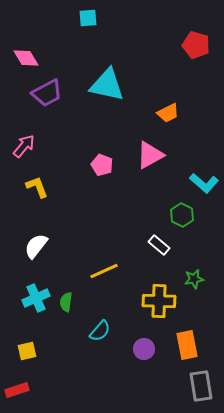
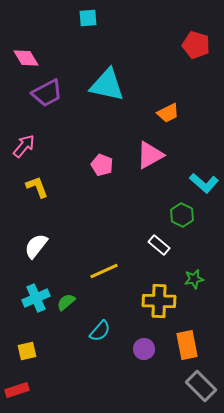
green semicircle: rotated 42 degrees clockwise
gray rectangle: rotated 36 degrees counterclockwise
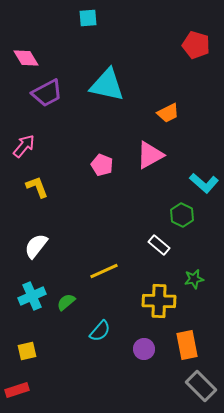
cyan cross: moved 4 px left, 2 px up
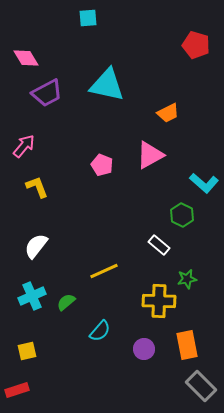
green star: moved 7 px left
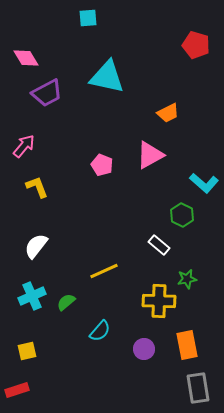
cyan triangle: moved 8 px up
gray rectangle: moved 3 px left, 2 px down; rotated 36 degrees clockwise
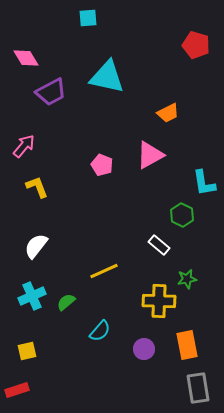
purple trapezoid: moved 4 px right, 1 px up
cyan L-shape: rotated 40 degrees clockwise
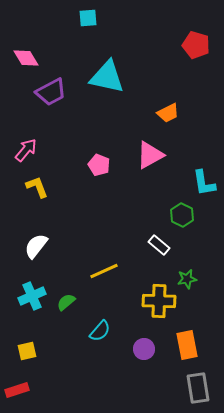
pink arrow: moved 2 px right, 4 px down
pink pentagon: moved 3 px left
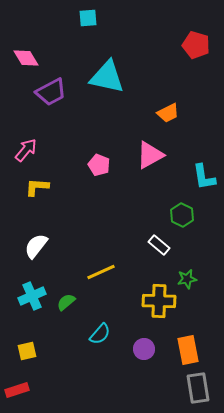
cyan L-shape: moved 6 px up
yellow L-shape: rotated 65 degrees counterclockwise
yellow line: moved 3 px left, 1 px down
cyan semicircle: moved 3 px down
orange rectangle: moved 1 px right, 5 px down
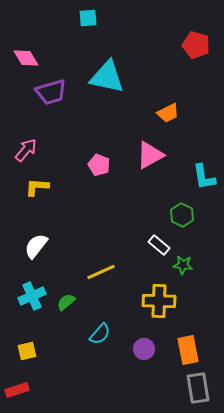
purple trapezoid: rotated 12 degrees clockwise
green star: moved 4 px left, 14 px up; rotated 18 degrees clockwise
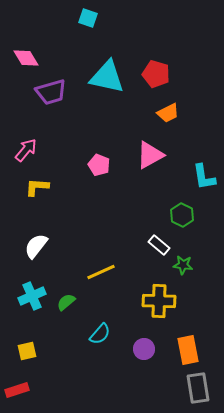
cyan square: rotated 24 degrees clockwise
red pentagon: moved 40 px left, 29 px down
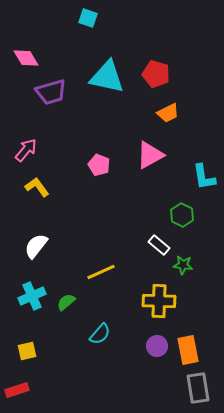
yellow L-shape: rotated 50 degrees clockwise
purple circle: moved 13 px right, 3 px up
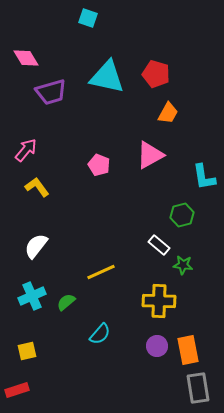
orange trapezoid: rotated 35 degrees counterclockwise
green hexagon: rotated 20 degrees clockwise
